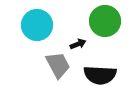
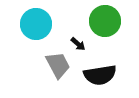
cyan circle: moved 1 px left, 1 px up
black arrow: rotated 63 degrees clockwise
black semicircle: rotated 12 degrees counterclockwise
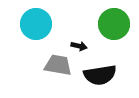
green circle: moved 9 px right, 3 px down
black arrow: moved 1 px right, 2 px down; rotated 28 degrees counterclockwise
gray trapezoid: rotated 52 degrees counterclockwise
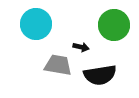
green circle: moved 1 px down
black arrow: moved 2 px right, 1 px down
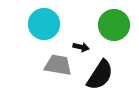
cyan circle: moved 8 px right
black semicircle: rotated 48 degrees counterclockwise
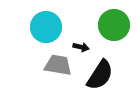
cyan circle: moved 2 px right, 3 px down
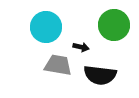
black semicircle: rotated 64 degrees clockwise
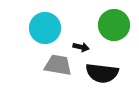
cyan circle: moved 1 px left, 1 px down
black semicircle: moved 2 px right, 2 px up
